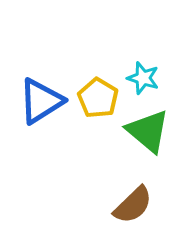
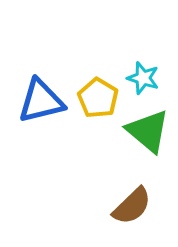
blue triangle: rotated 18 degrees clockwise
brown semicircle: moved 1 px left, 1 px down
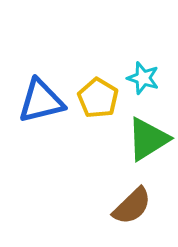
green triangle: moved 8 px down; rotated 48 degrees clockwise
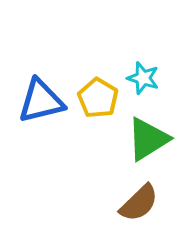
brown semicircle: moved 7 px right, 3 px up
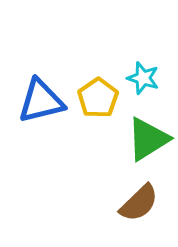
yellow pentagon: rotated 6 degrees clockwise
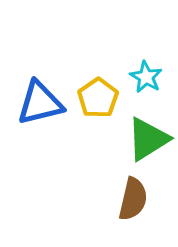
cyan star: moved 3 px right, 1 px up; rotated 12 degrees clockwise
blue triangle: moved 1 px left, 2 px down
brown semicircle: moved 6 px left, 4 px up; rotated 33 degrees counterclockwise
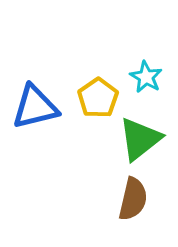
blue triangle: moved 5 px left, 4 px down
green triangle: moved 8 px left; rotated 6 degrees counterclockwise
